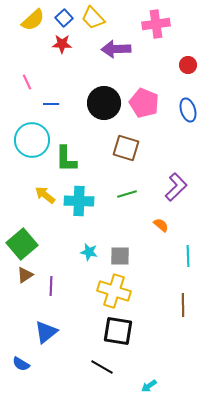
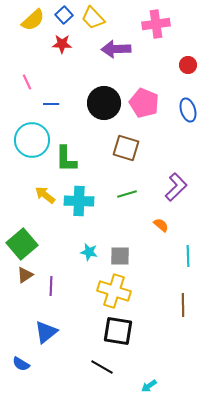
blue square: moved 3 px up
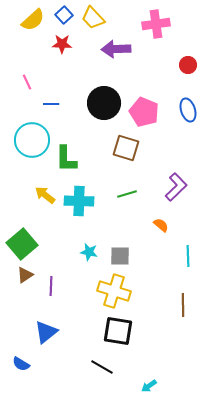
pink pentagon: moved 9 px down
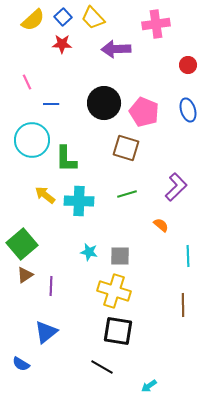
blue square: moved 1 px left, 2 px down
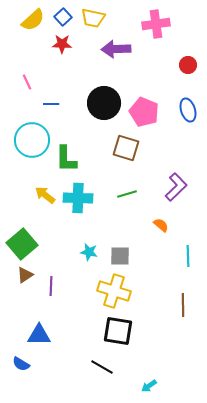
yellow trapezoid: rotated 35 degrees counterclockwise
cyan cross: moved 1 px left, 3 px up
blue triangle: moved 7 px left, 3 px down; rotated 40 degrees clockwise
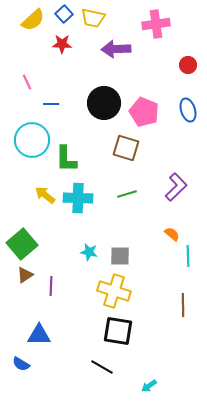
blue square: moved 1 px right, 3 px up
orange semicircle: moved 11 px right, 9 px down
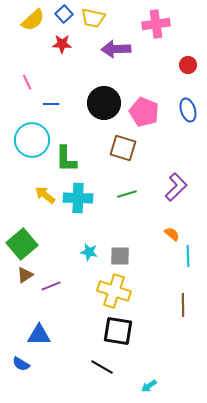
brown square: moved 3 px left
purple line: rotated 66 degrees clockwise
